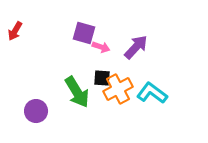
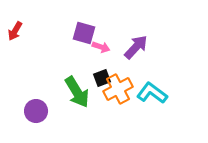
black square: rotated 24 degrees counterclockwise
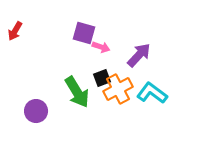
purple arrow: moved 3 px right, 8 px down
